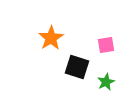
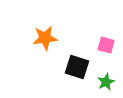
orange star: moved 6 px left; rotated 25 degrees clockwise
pink square: rotated 24 degrees clockwise
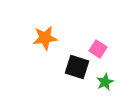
pink square: moved 8 px left, 4 px down; rotated 18 degrees clockwise
green star: moved 1 px left
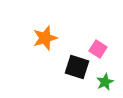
orange star: rotated 10 degrees counterclockwise
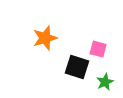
pink square: rotated 18 degrees counterclockwise
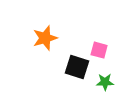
pink square: moved 1 px right, 1 px down
green star: rotated 24 degrees clockwise
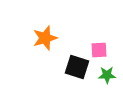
pink square: rotated 18 degrees counterclockwise
green star: moved 2 px right, 7 px up
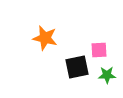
orange star: rotated 30 degrees clockwise
black square: rotated 30 degrees counterclockwise
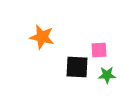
orange star: moved 3 px left, 1 px up
black square: rotated 15 degrees clockwise
